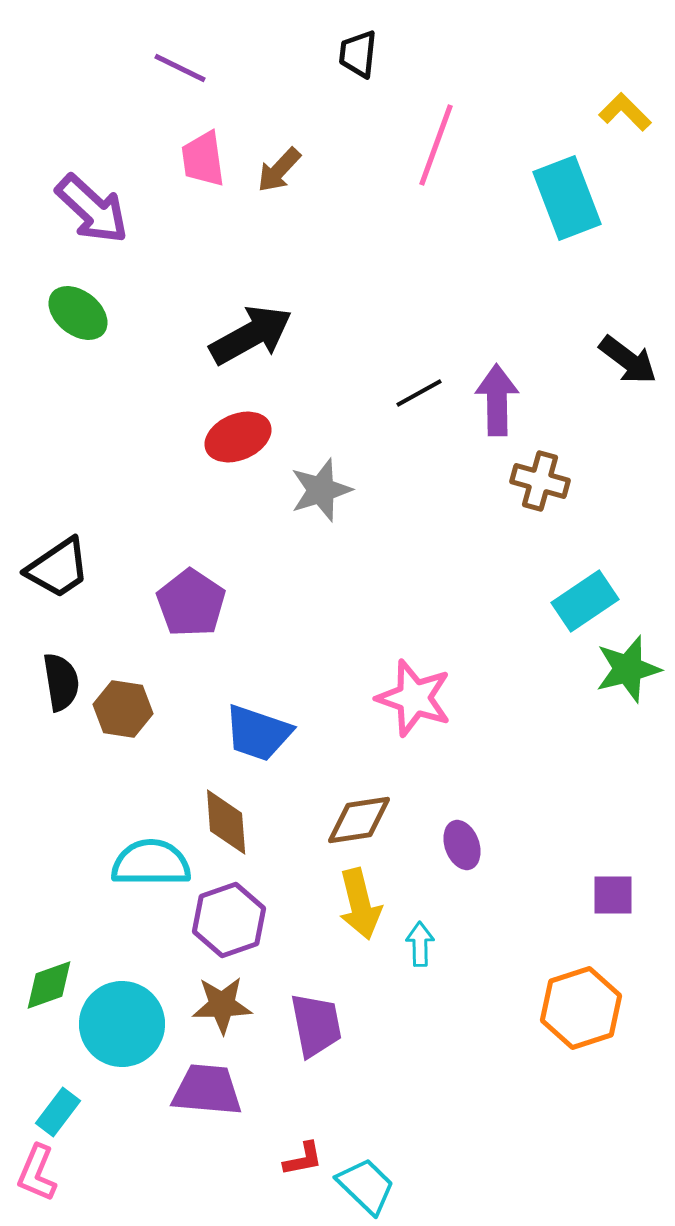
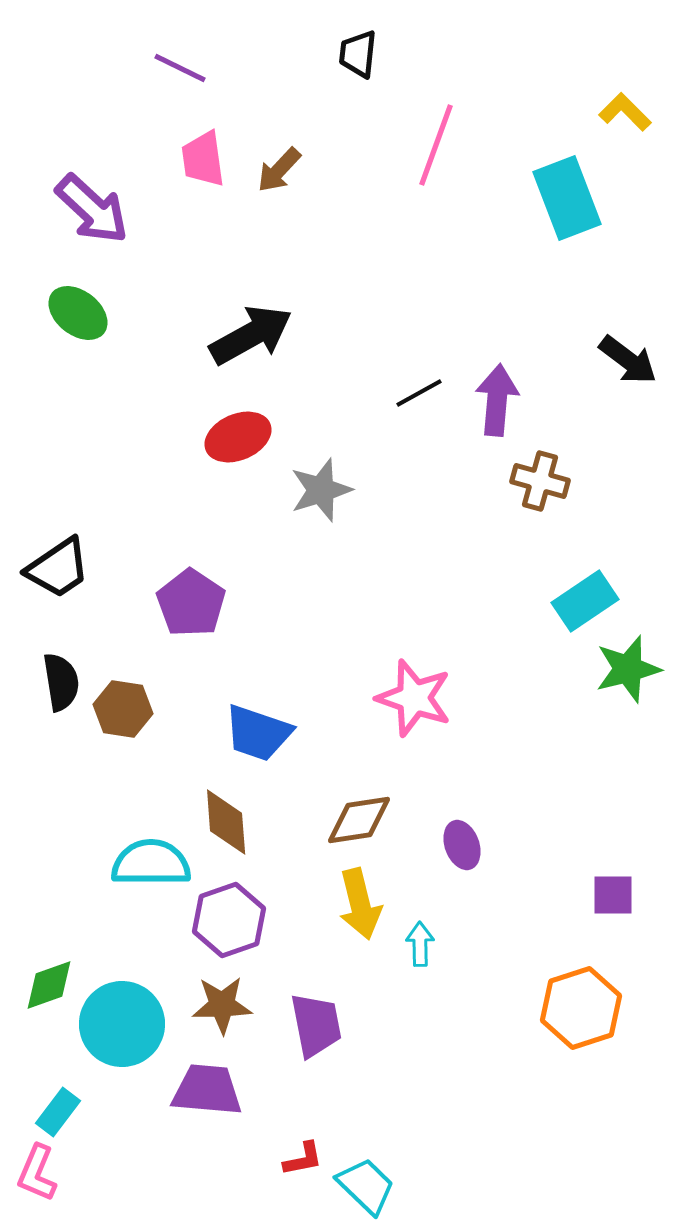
purple arrow at (497, 400): rotated 6 degrees clockwise
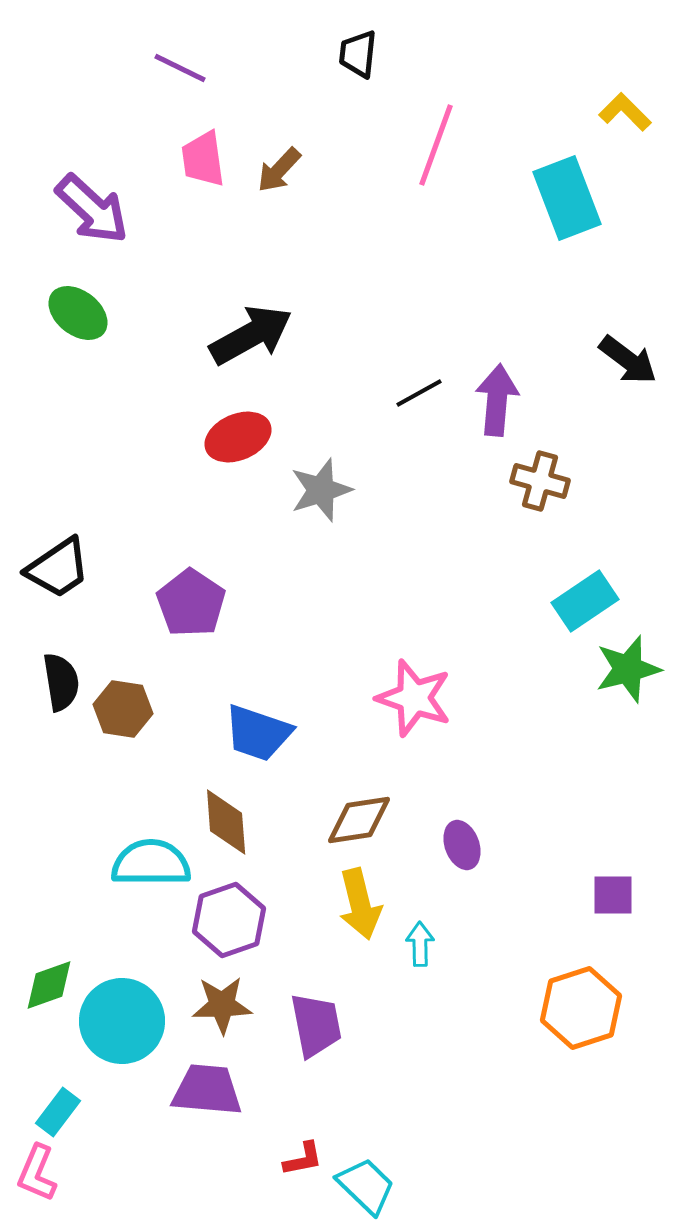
cyan circle at (122, 1024): moved 3 px up
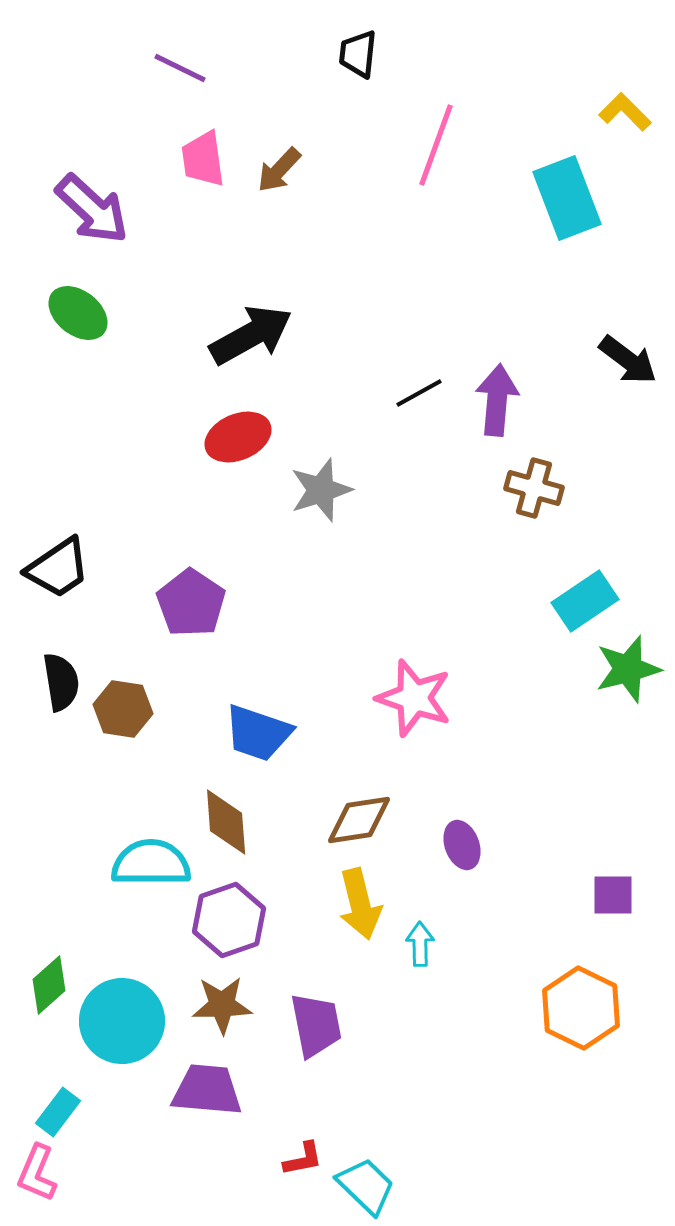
brown cross at (540, 481): moved 6 px left, 7 px down
green diamond at (49, 985): rotated 22 degrees counterclockwise
orange hexagon at (581, 1008): rotated 16 degrees counterclockwise
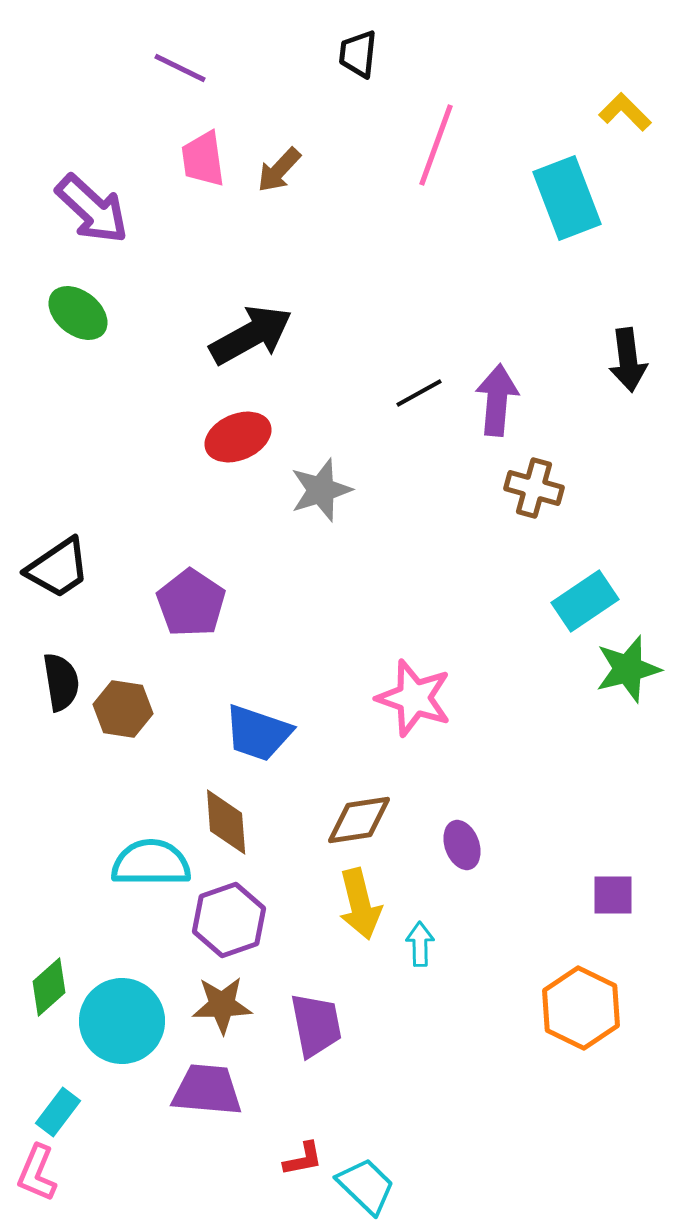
black arrow at (628, 360): rotated 46 degrees clockwise
green diamond at (49, 985): moved 2 px down
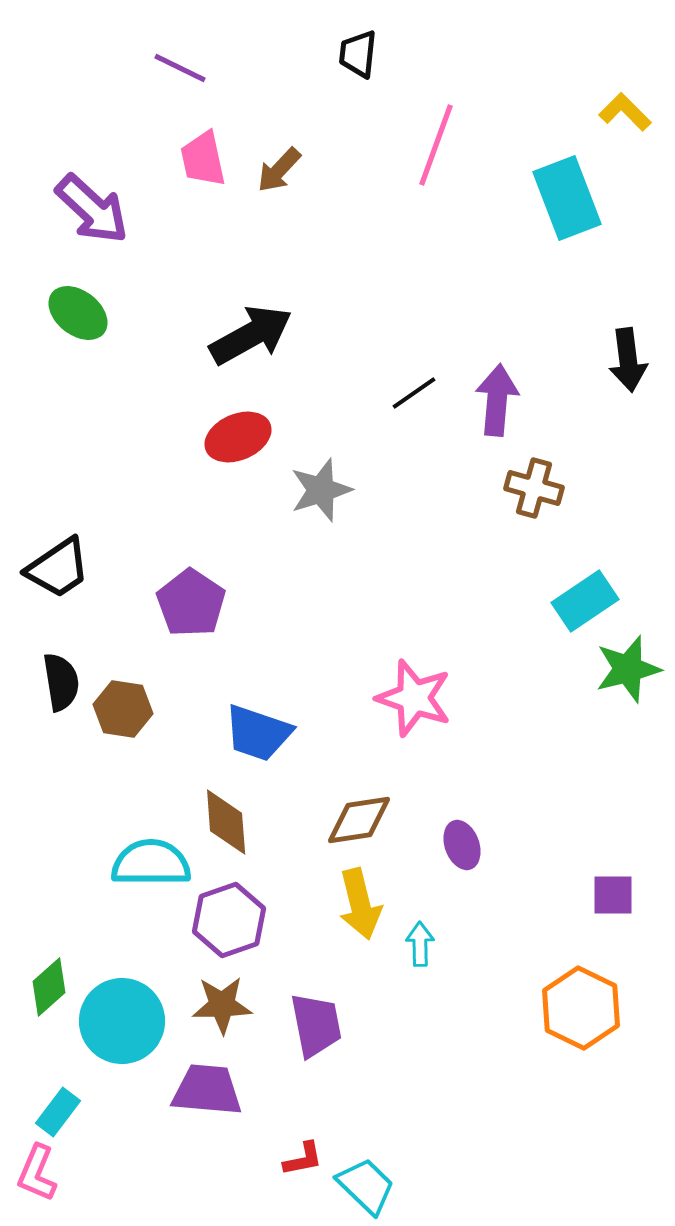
pink trapezoid at (203, 159): rotated 4 degrees counterclockwise
black line at (419, 393): moved 5 px left; rotated 6 degrees counterclockwise
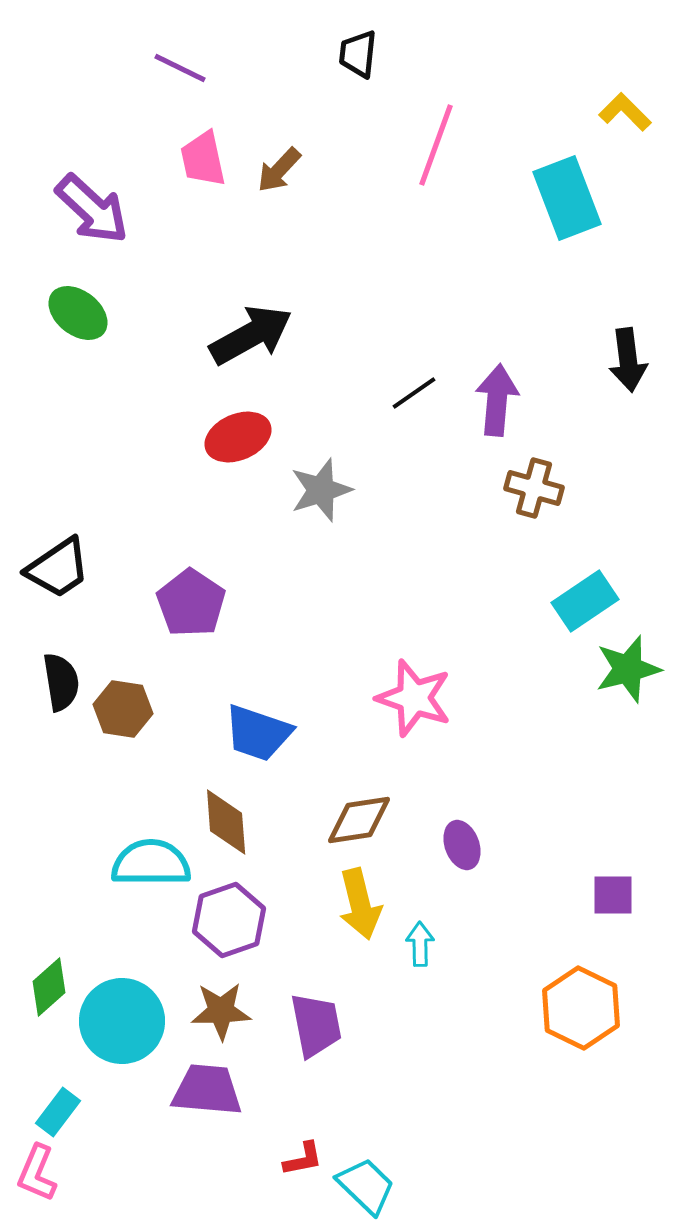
brown star at (222, 1005): moved 1 px left, 6 px down
